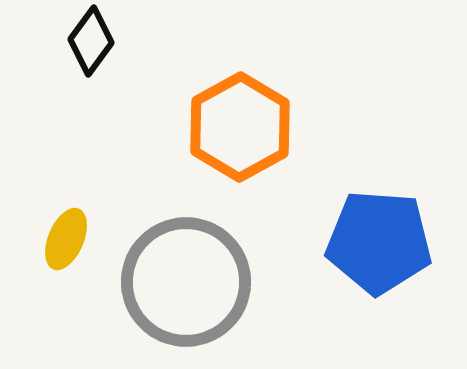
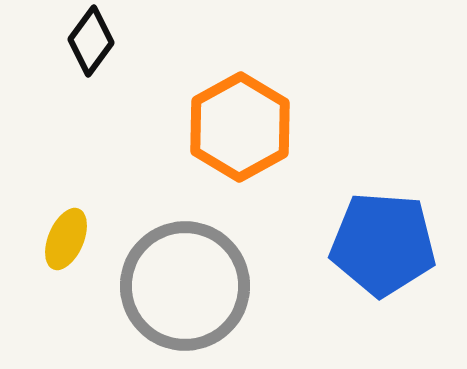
blue pentagon: moved 4 px right, 2 px down
gray circle: moved 1 px left, 4 px down
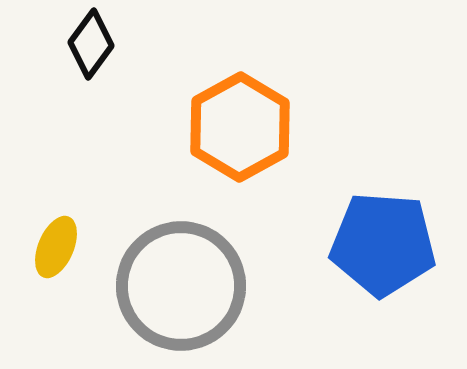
black diamond: moved 3 px down
yellow ellipse: moved 10 px left, 8 px down
gray circle: moved 4 px left
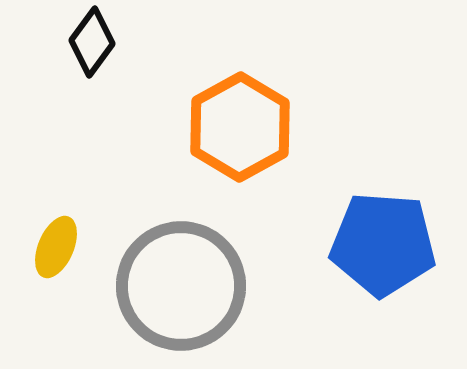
black diamond: moved 1 px right, 2 px up
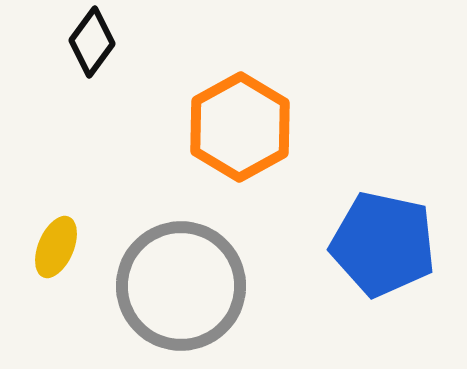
blue pentagon: rotated 8 degrees clockwise
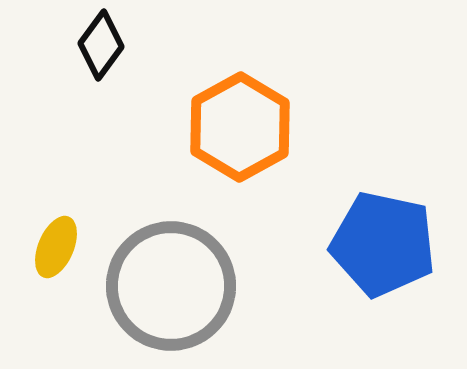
black diamond: moved 9 px right, 3 px down
gray circle: moved 10 px left
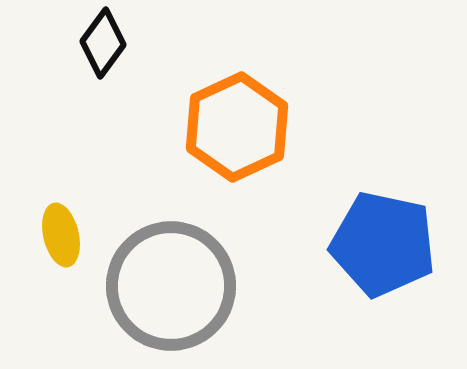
black diamond: moved 2 px right, 2 px up
orange hexagon: moved 3 px left; rotated 4 degrees clockwise
yellow ellipse: moved 5 px right, 12 px up; rotated 36 degrees counterclockwise
